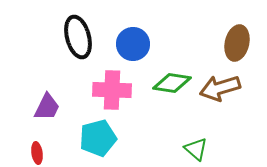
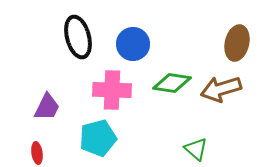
brown arrow: moved 1 px right, 1 px down
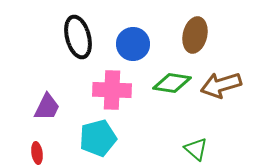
brown ellipse: moved 42 px left, 8 px up
brown arrow: moved 4 px up
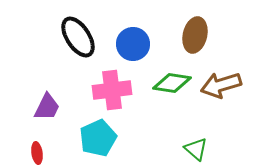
black ellipse: rotated 18 degrees counterclockwise
pink cross: rotated 9 degrees counterclockwise
cyan pentagon: rotated 9 degrees counterclockwise
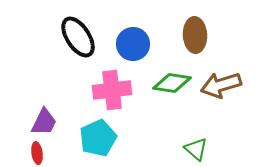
brown ellipse: rotated 16 degrees counterclockwise
purple trapezoid: moved 3 px left, 15 px down
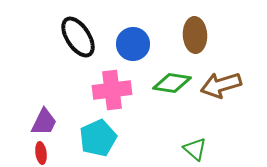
green triangle: moved 1 px left
red ellipse: moved 4 px right
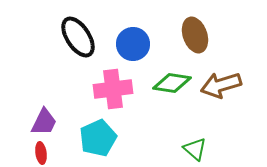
brown ellipse: rotated 16 degrees counterclockwise
pink cross: moved 1 px right, 1 px up
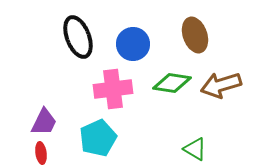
black ellipse: rotated 12 degrees clockwise
green triangle: rotated 10 degrees counterclockwise
